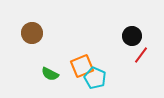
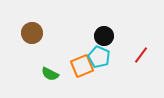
black circle: moved 28 px left
cyan pentagon: moved 4 px right, 21 px up
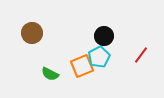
cyan pentagon: rotated 20 degrees clockwise
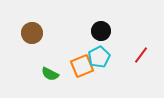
black circle: moved 3 px left, 5 px up
